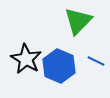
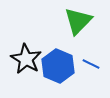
blue line: moved 5 px left, 3 px down
blue hexagon: moved 1 px left
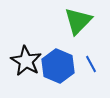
black star: moved 2 px down
blue line: rotated 36 degrees clockwise
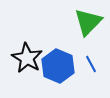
green triangle: moved 10 px right, 1 px down
black star: moved 1 px right, 3 px up
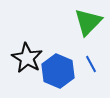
blue hexagon: moved 5 px down
